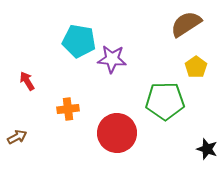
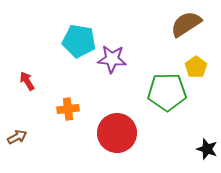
green pentagon: moved 2 px right, 9 px up
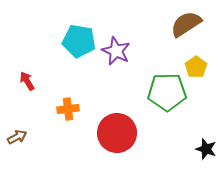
purple star: moved 4 px right, 8 px up; rotated 20 degrees clockwise
black star: moved 1 px left
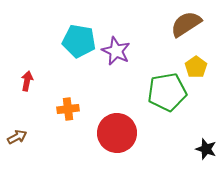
red arrow: rotated 42 degrees clockwise
green pentagon: rotated 9 degrees counterclockwise
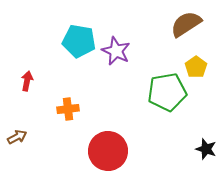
red circle: moved 9 px left, 18 px down
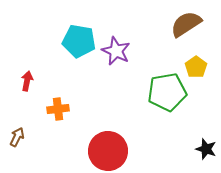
orange cross: moved 10 px left
brown arrow: rotated 36 degrees counterclockwise
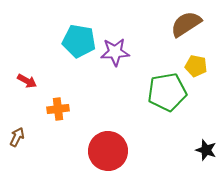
purple star: moved 1 px left, 1 px down; rotated 28 degrees counterclockwise
yellow pentagon: moved 1 px up; rotated 25 degrees counterclockwise
red arrow: rotated 108 degrees clockwise
black star: moved 1 px down
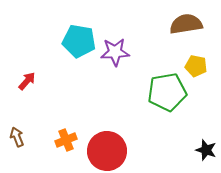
brown semicircle: rotated 24 degrees clockwise
red arrow: rotated 78 degrees counterclockwise
orange cross: moved 8 px right, 31 px down; rotated 15 degrees counterclockwise
brown arrow: rotated 48 degrees counterclockwise
red circle: moved 1 px left
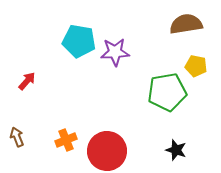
black star: moved 30 px left
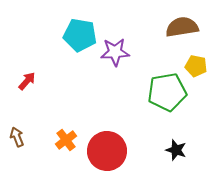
brown semicircle: moved 4 px left, 3 px down
cyan pentagon: moved 1 px right, 6 px up
orange cross: rotated 15 degrees counterclockwise
